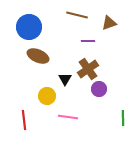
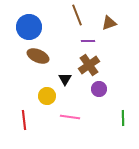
brown line: rotated 55 degrees clockwise
brown cross: moved 1 px right, 4 px up
pink line: moved 2 px right
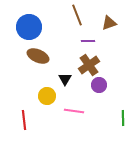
purple circle: moved 4 px up
pink line: moved 4 px right, 6 px up
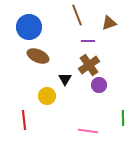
pink line: moved 14 px right, 20 px down
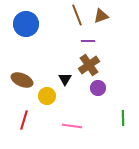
brown triangle: moved 8 px left, 7 px up
blue circle: moved 3 px left, 3 px up
brown ellipse: moved 16 px left, 24 px down
purple circle: moved 1 px left, 3 px down
red line: rotated 24 degrees clockwise
pink line: moved 16 px left, 5 px up
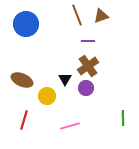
brown cross: moved 1 px left, 1 px down
purple circle: moved 12 px left
pink line: moved 2 px left; rotated 24 degrees counterclockwise
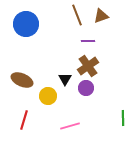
yellow circle: moved 1 px right
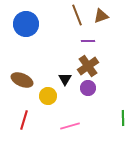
purple circle: moved 2 px right
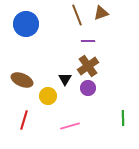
brown triangle: moved 3 px up
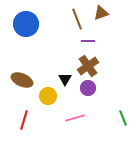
brown line: moved 4 px down
green line: rotated 21 degrees counterclockwise
pink line: moved 5 px right, 8 px up
